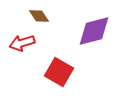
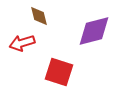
brown diamond: rotated 20 degrees clockwise
red square: rotated 12 degrees counterclockwise
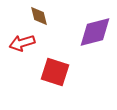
purple diamond: moved 1 px right, 1 px down
red square: moved 4 px left
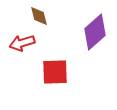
purple diamond: rotated 27 degrees counterclockwise
red square: rotated 20 degrees counterclockwise
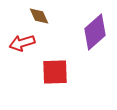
brown diamond: rotated 10 degrees counterclockwise
